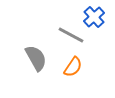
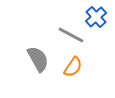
blue cross: moved 2 px right
gray semicircle: moved 2 px right, 1 px down
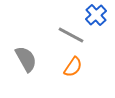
blue cross: moved 2 px up
gray semicircle: moved 12 px left
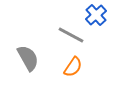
gray semicircle: moved 2 px right, 1 px up
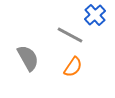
blue cross: moved 1 px left
gray line: moved 1 px left
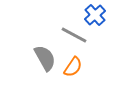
gray line: moved 4 px right
gray semicircle: moved 17 px right
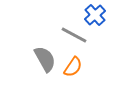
gray semicircle: moved 1 px down
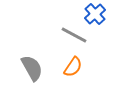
blue cross: moved 1 px up
gray semicircle: moved 13 px left, 9 px down
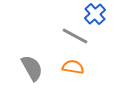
gray line: moved 1 px right, 1 px down
orange semicircle: rotated 115 degrees counterclockwise
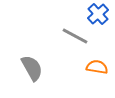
blue cross: moved 3 px right
orange semicircle: moved 24 px right
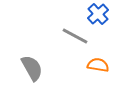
orange semicircle: moved 1 px right, 2 px up
